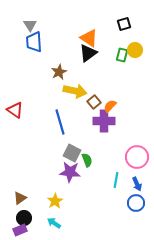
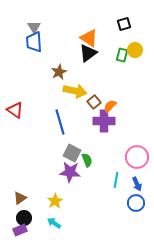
gray triangle: moved 4 px right, 2 px down
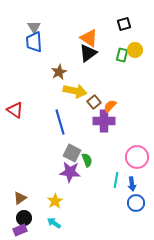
blue arrow: moved 5 px left; rotated 16 degrees clockwise
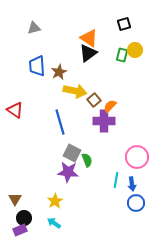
gray triangle: moved 1 px down; rotated 48 degrees clockwise
blue trapezoid: moved 3 px right, 24 px down
brown square: moved 2 px up
purple star: moved 2 px left
brown triangle: moved 5 px left, 1 px down; rotated 24 degrees counterclockwise
